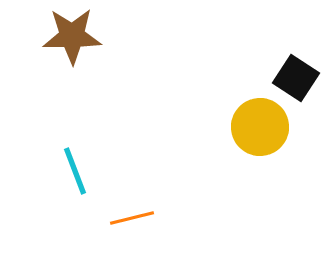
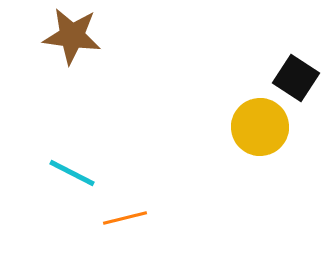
brown star: rotated 8 degrees clockwise
cyan line: moved 3 px left, 2 px down; rotated 42 degrees counterclockwise
orange line: moved 7 px left
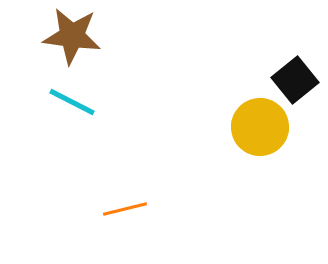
black square: moved 1 px left, 2 px down; rotated 18 degrees clockwise
cyan line: moved 71 px up
orange line: moved 9 px up
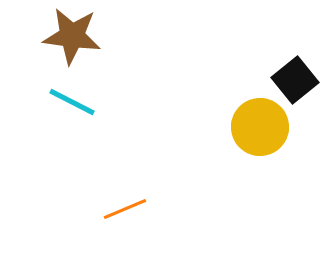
orange line: rotated 9 degrees counterclockwise
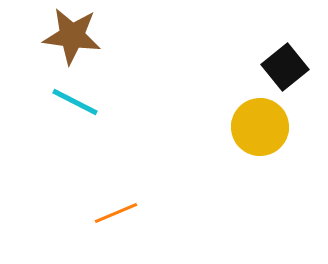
black square: moved 10 px left, 13 px up
cyan line: moved 3 px right
orange line: moved 9 px left, 4 px down
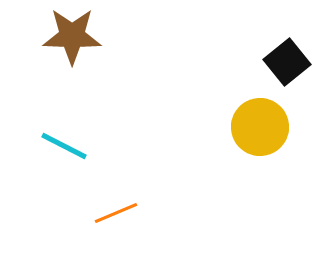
brown star: rotated 6 degrees counterclockwise
black square: moved 2 px right, 5 px up
cyan line: moved 11 px left, 44 px down
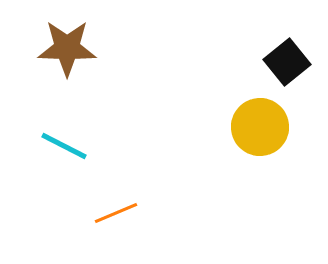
brown star: moved 5 px left, 12 px down
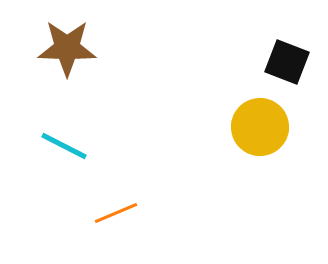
black square: rotated 30 degrees counterclockwise
